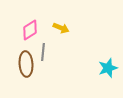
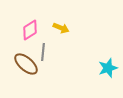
brown ellipse: rotated 45 degrees counterclockwise
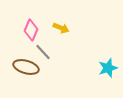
pink diamond: moved 1 px right; rotated 35 degrees counterclockwise
gray line: rotated 48 degrees counterclockwise
brown ellipse: moved 3 px down; rotated 25 degrees counterclockwise
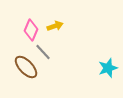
yellow arrow: moved 6 px left, 2 px up; rotated 42 degrees counterclockwise
brown ellipse: rotated 30 degrees clockwise
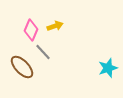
brown ellipse: moved 4 px left
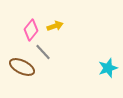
pink diamond: rotated 15 degrees clockwise
brown ellipse: rotated 20 degrees counterclockwise
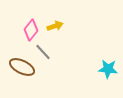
cyan star: moved 1 px down; rotated 24 degrees clockwise
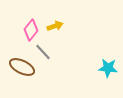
cyan star: moved 1 px up
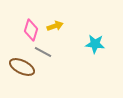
pink diamond: rotated 20 degrees counterclockwise
gray line: rotated 18 degrees counterclockwise
cyan star: moved 13 px left, 24 px up
